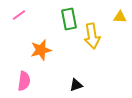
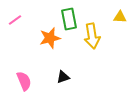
pink line: moved 4 px left, 5 px down
orange star: moved 9 px right, 12 px up
pink semicircle: rotated 30 degrees counterclockwise
black triangle: moved 13 px left, 8 px up
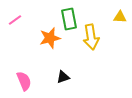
yellow arrow: moved 1 px left, 1 px down
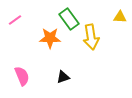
green rectangle: rotated 25 degrees counterclockwise
orange star: rotated 15 degrees clockwise
pink semicircle: moved 2 px left, 5 px up
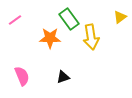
yellow triangle: rotated 40 degrees counterclockwise
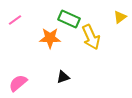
green rectangle: rotated 30 degrees counterclockwise
yellow arrow: rotated 15 degrees counterclockwise
pink semicircle: moved 4 px left, 7 px down; rotated 108 degrees counterclockwise
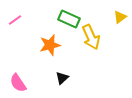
orange star: moved 7 px down; rotated 15 degrees counterclockwise
black triangle: moved 1 px left, 1 px down; rotated 24 degrees counterclockwise
pink semicircle: rotated 84 degrees counterclockwise
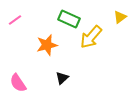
yellow arrow: rotated 65 degrees clockwise
orange star: moved 3 px left
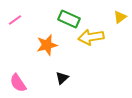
yellow arrow: rotated 40 degrees clockwise
